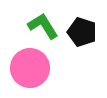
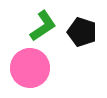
green L-shape: rotated 88 degrees clockwise
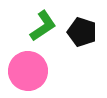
pink circle: moved 2 px left, 3 px down
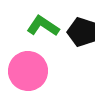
green L-shape: rotated 112 degrees counterclockwise
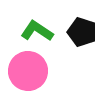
green L-shape: moved 6 px left, 5 px down
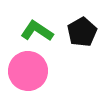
black pentagon: rotated 24 degrees clockwise
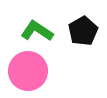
black pentagon: moved 1 px right, 1 px up
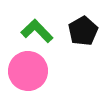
green L-shape: rotated 12 degrees clockwise
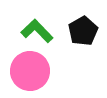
pink circle: moved 2 px right
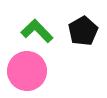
pink circle: moved 3 px left
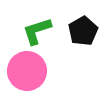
green L-shape: rotated 64 degrees counterclockwise
